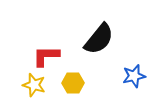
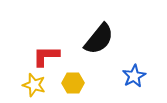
blue star: rotated 15 degrees counterclockwise
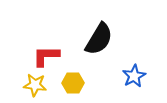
black semicircle: rotated 8 degrees counterclockwise
yellow star: moved 1 px right; rotated 10 degrees counterclockwise
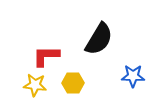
blue star: moved 1 px left; rotated 30 degrees clockwise
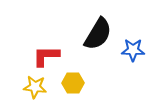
black semicircle: moved 1 px left, 5 px up
blue star: moved 26 px up
yellow star: moved 2 px down
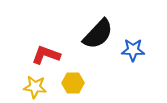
black semicircle: rotated 12 degrees clockwise
red L-shape: moved 1 px up; rotated 20 degrees clockwise
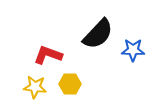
red L-shape: moved 2 px right
yellow hexagon: moved 3 px left, 1 px down
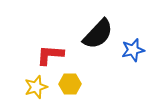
blue star: rotated 15 degrees counterclockwise
red L-shape: moved 2 px right; rotated 16 degrees counterclockwise
yellow star: moved 1 px right; rotated 25 degrees counterclockwise
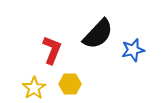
red L-shape: moved 2 px right, 5 px up; rotated 108 degrees clockwise
yellow star: moved 2 px left, 1 px down; rotated 15 degrees counterclockwise
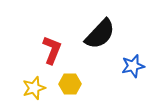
black semicircle: moved 2 px right
blue star: moved 16 px down
yellow star: rotated 15 degrees clockwise
